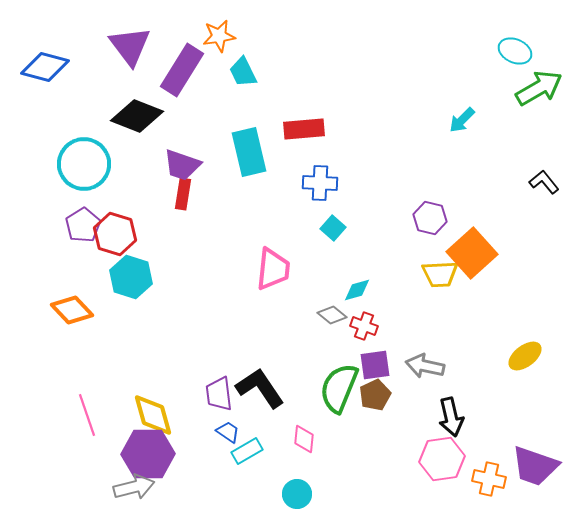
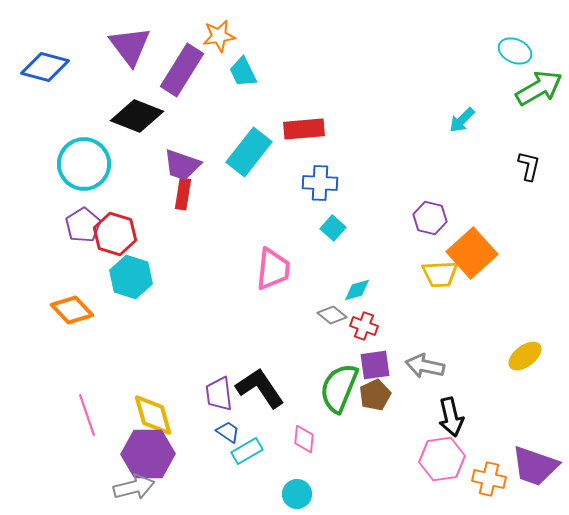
cyan rectangle at (249, 152): rotated 51 degrees clockwise
black L-shape at (544, 182): moved 15 px left, 16 px up; rotated 52 degrees clockwise
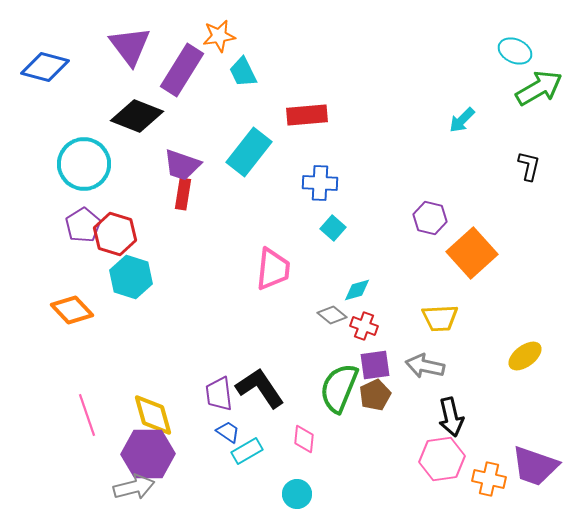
red rectangle at (304, 129): moved 3 px right, 14 px up
yellow trapezoid at (440, 274): moved 44 px down
